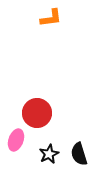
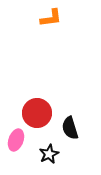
black semicircle: moved 9 px left, 26 px up
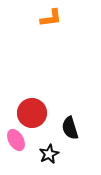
red circle: moved 5 px left
pink ellipse: rotated 50 degrees counterclockwise
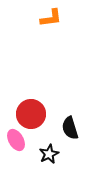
red circle: moved 1 px left, 1 px down
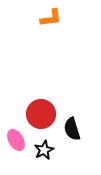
red circle: moved 10 px right
black semicircle: moved 2 px right, 1 px down
black star: moved 5 px left, 4 px up
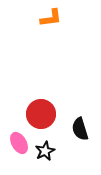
black semicircle: moved 8 px right
pink ellipse: moved 3 px right, 3 px down
black star: moved 1 px right, 1 px down
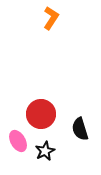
orange L-shape: rotated 50 degrees counterclockwise
pink ellipse: moved 1 px left, 2 px up
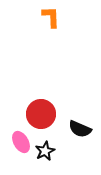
orange L-shape: moved 1 px up; rotated 35 degrees counterclockwise
black semicircle: rotated 50 degrees counterclockwise
pink ellipse: moved 3 px right, 1 px down
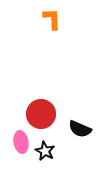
orange L-shape: moved 1 px right, 2 px down
pink ellipse: rotated 20 degrees clockwise
black star: rotated 18 degrees counterclockwise
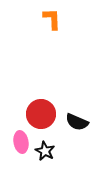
black semicircle: moved 3 px left, 7 px up
